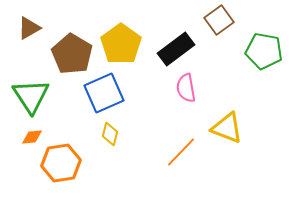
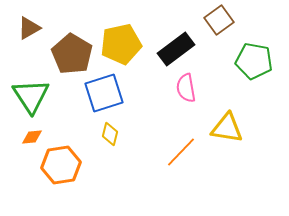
yellow pentagon: rotated 24 degrees clockwise
green pentagon: moved 10 px left, 10 px down
blue square: rotated 6 degrees clockwise
yellow triangle: rotated 12 degrees counterclockwise
orange hexagon: moved 2 px down
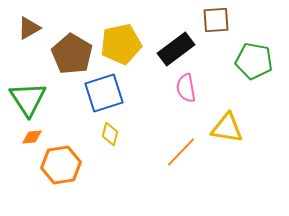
brown square: moved 3 px left; rotated 32 degrees clockwise
green triangle: moved 3 px left, 3 px down
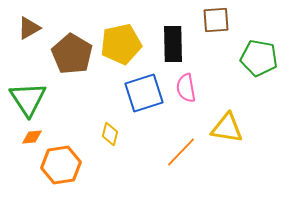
black rectangle: moved 3 px left, 5 px up; rotated 54 degrees counterclockwise
green pentagon: moved 5 px right, 3 px up
blue square: moved 40 px right
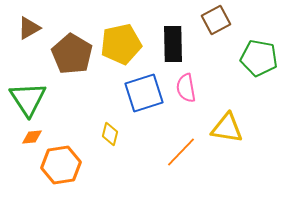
brown square: rotated 24 degrees counterclockwise
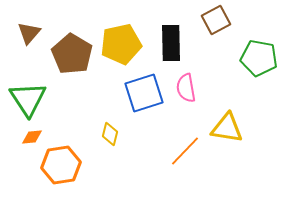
brown triangle: moved 5 px down; rotated 20 degrees counterclockwise
black rectangle: moved 2 px left, 1 px up
orange line: moved 4 px right, 1 px up
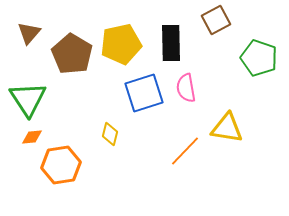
green pentagon: rotated 9 degrees clockwise
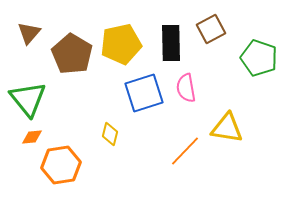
brown square: moved 5 px left, 9 px down
green triangle: rotated 6 degrees counterclockwise
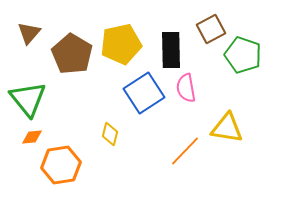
black rectangle: moved 7 px down
green pentagon: moved 16 px left, 3 px up
blue square: rotated 15 degrees counterclockwise
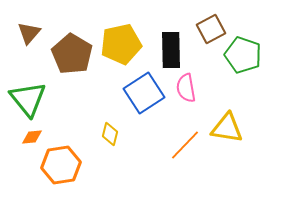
orange line: moved 6 px up
